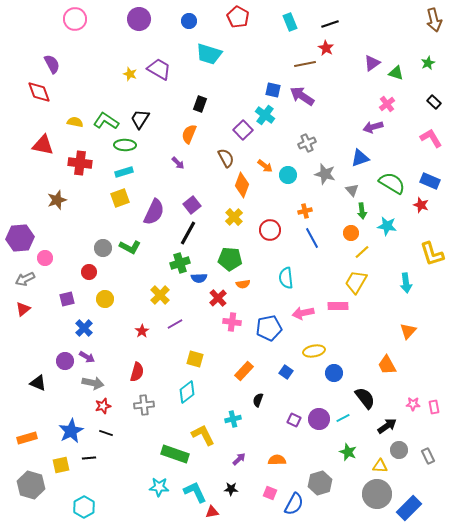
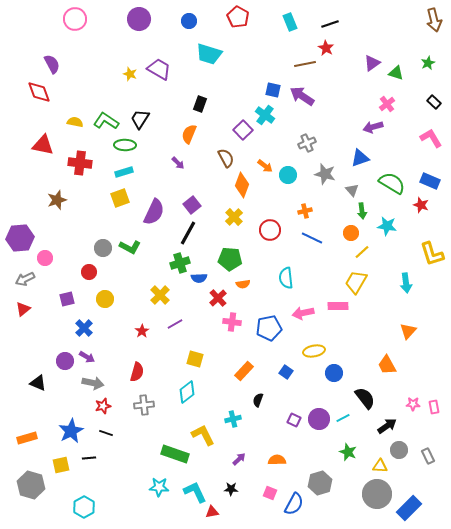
blue line at (312, 238): rotated 35 degrees counterclockwise
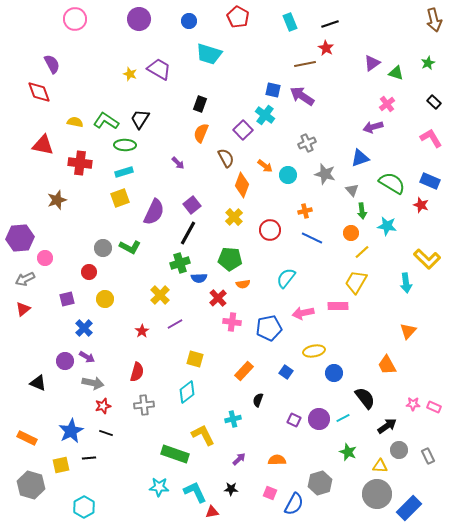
orange semicircle at (189, 134): moved 12 px right, 1 px up
yellow L-shape at (432, 254): moved 5 px left, 5 px down; rotated 28 degrees counterclockwise
cyan semicircle at (286, 278): rotated 45 degrees clockwise
pink rectangle at (434, 407): rotated 56 degrees counterclockwise
orange rectangle at (27, 438): rotated 42 degrees clockwise
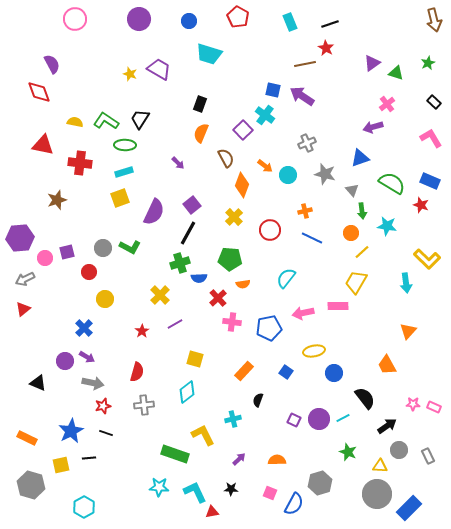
purple square at (67, 299): moved 47 px up
